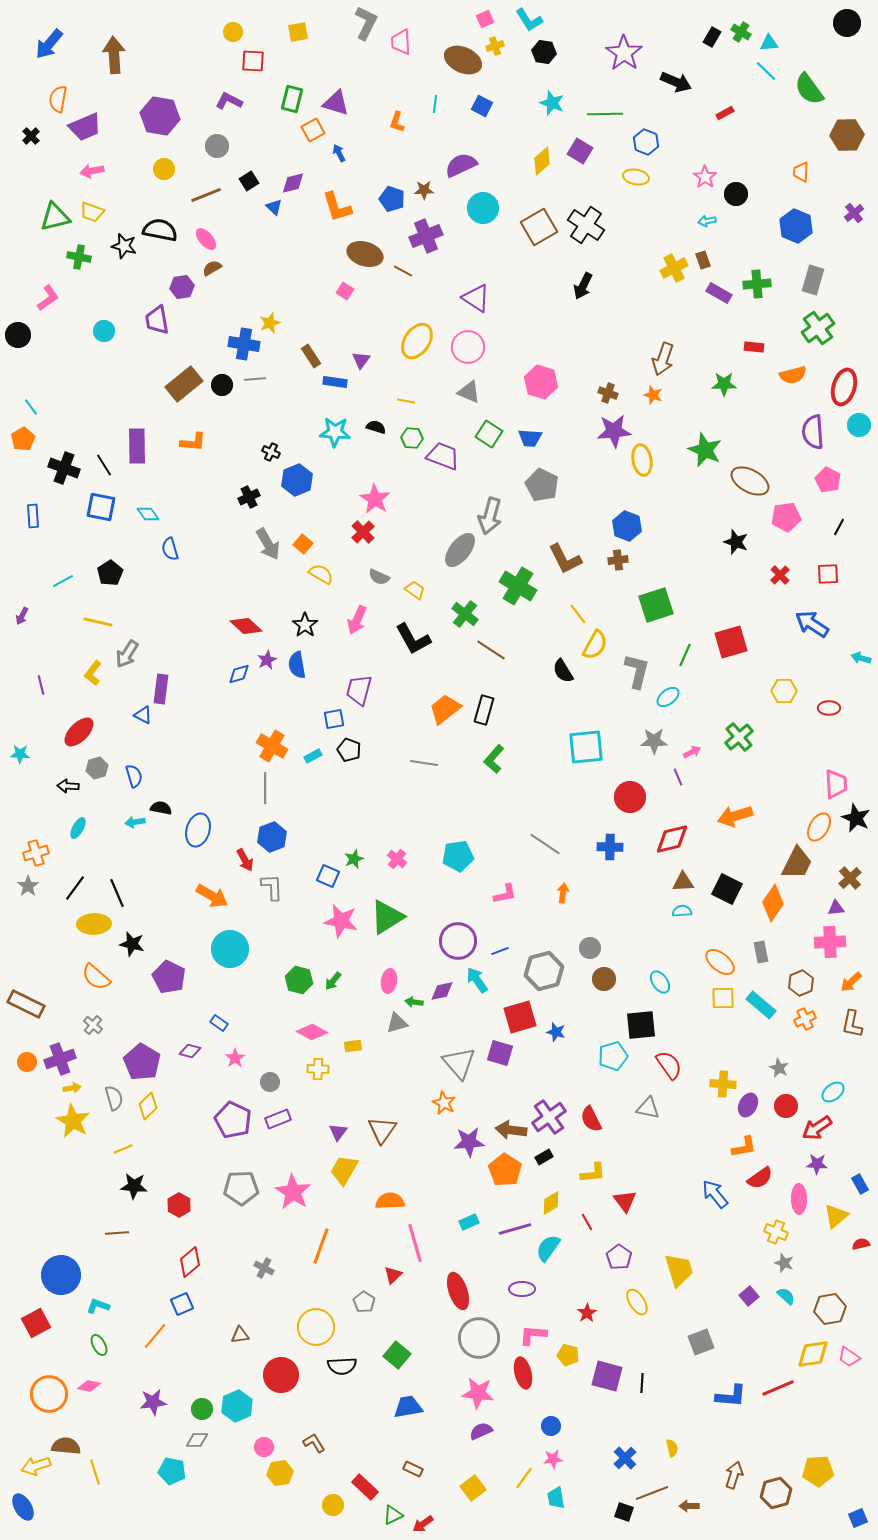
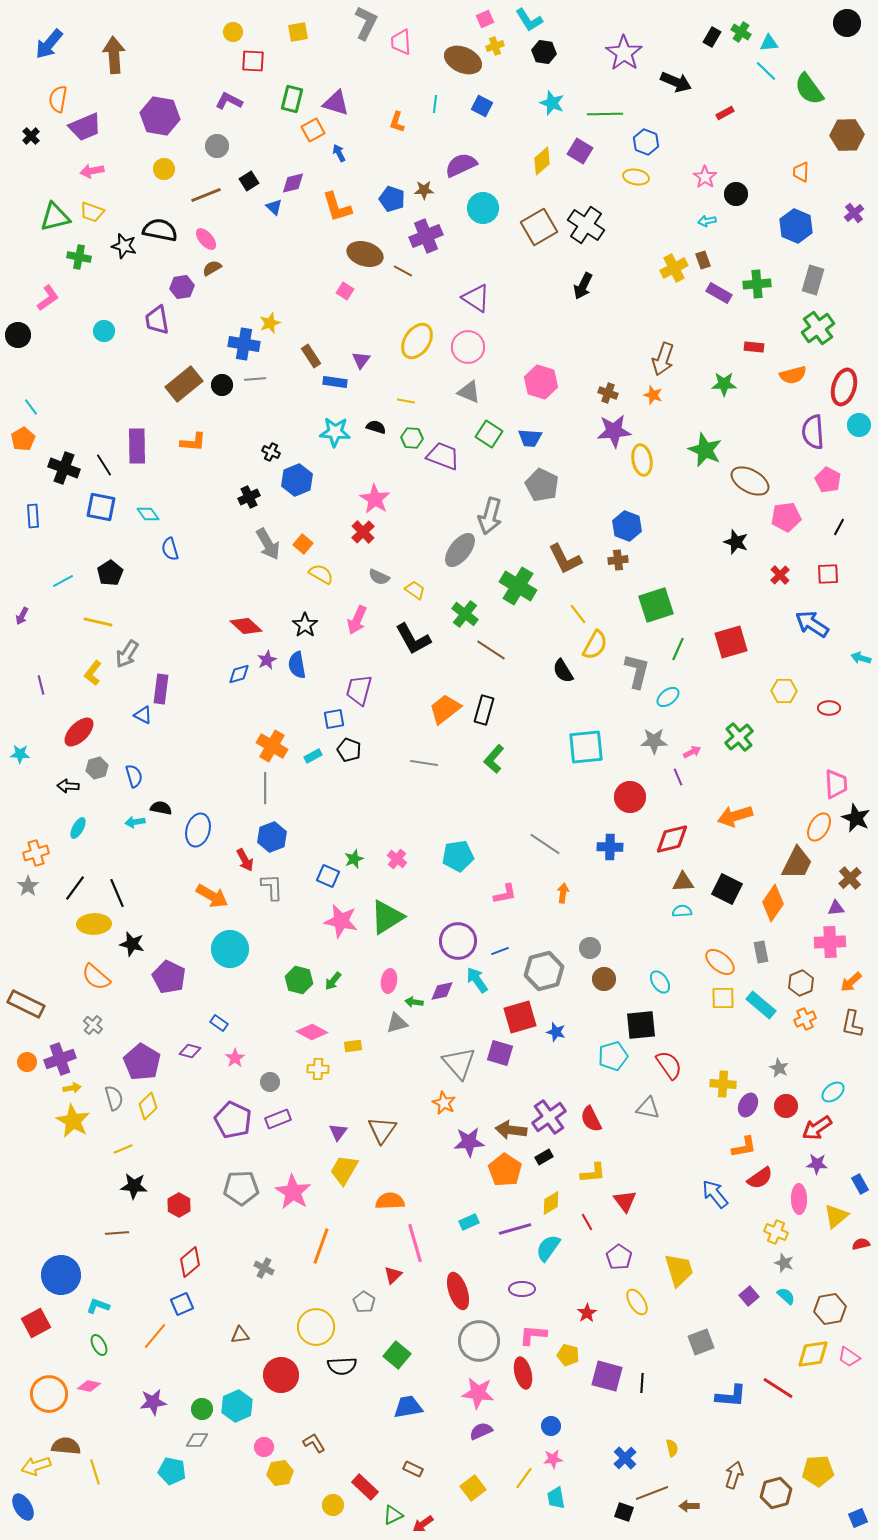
green line at (685, 655): moved 7 px left, 6 px up
gray circle at (479, 1338): moved 3 px down
red line at (778, 1388): rotated 56 degrees clockwise
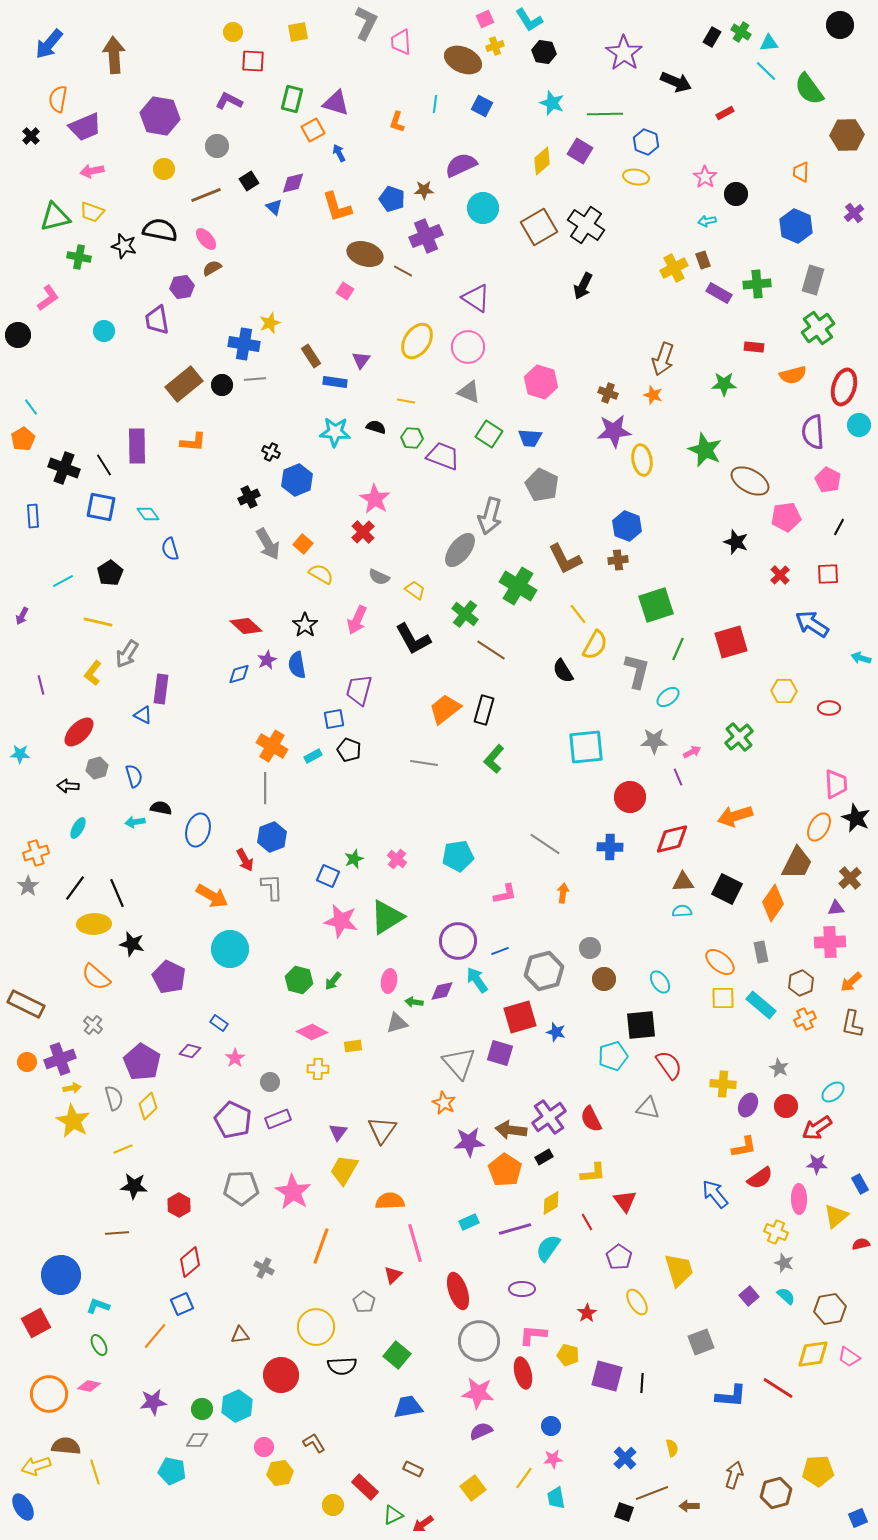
black circle at (847, 23): moved 7 px left, 2 px down
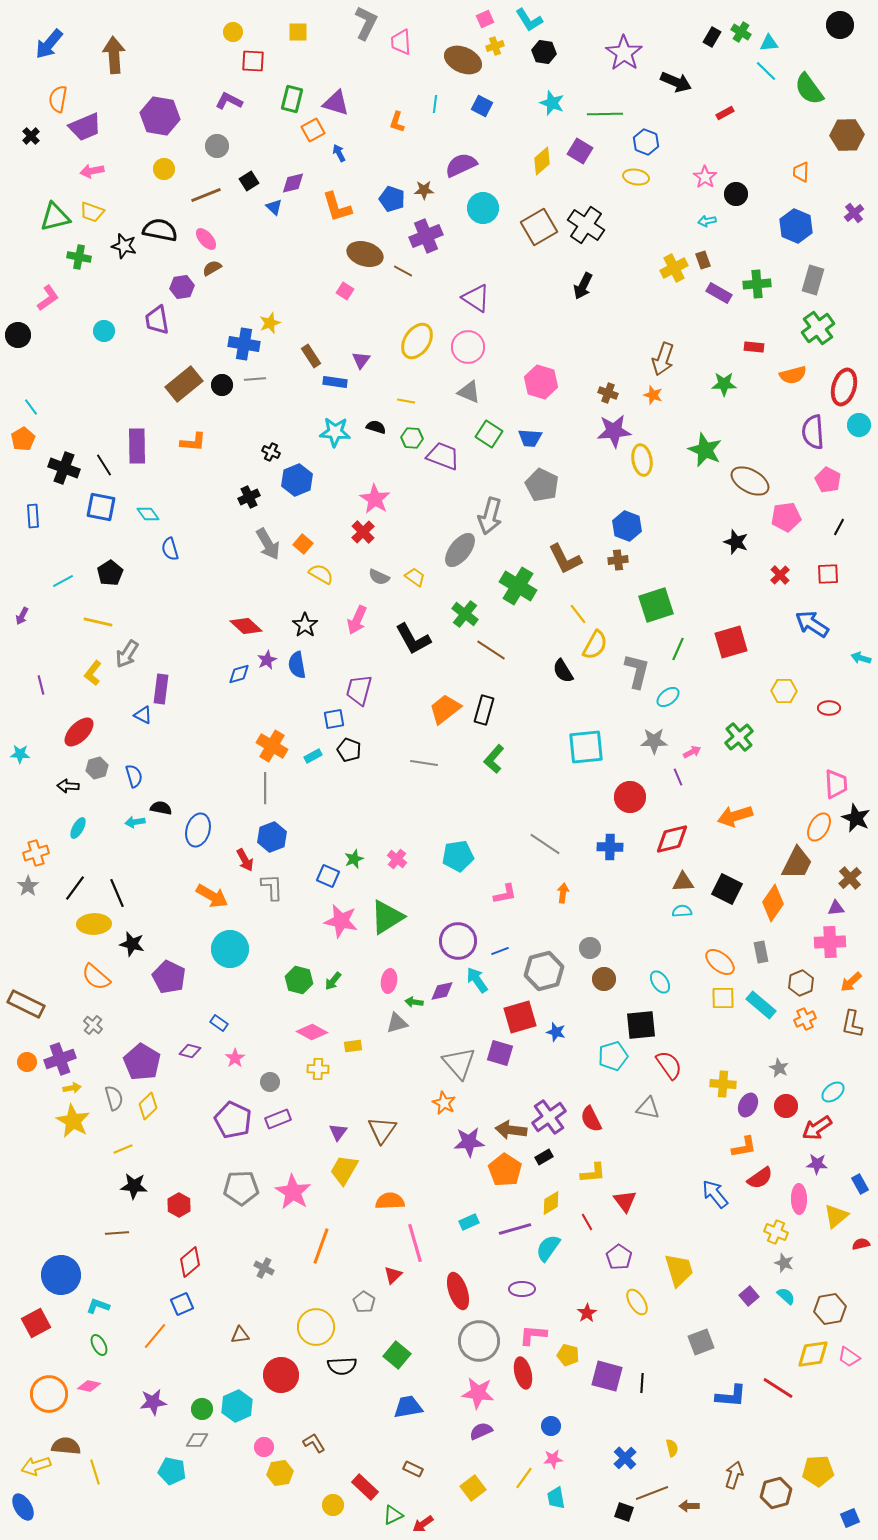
yellow square at (298, 32): rotated 10 degrees clockwise
yellow trapezoid at (415, 590): moved 13 px up
blue square at (858, 1518): moved 8 px left
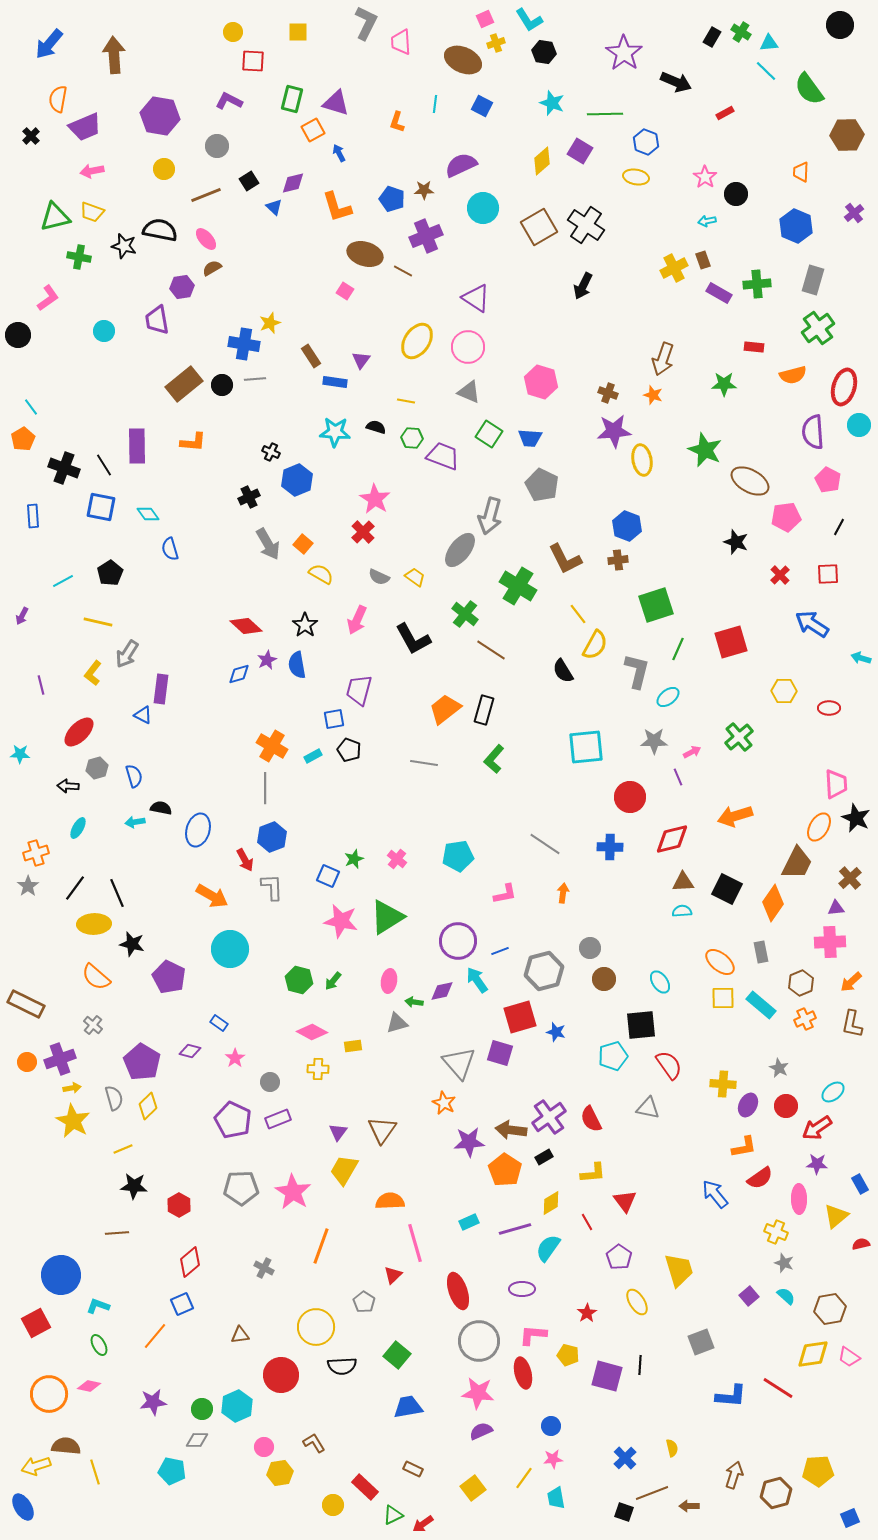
yellow cross at (495, 46): moved 1 px right, 3 px up
black line at (642, 1383): moved 2 px left, 18 px up
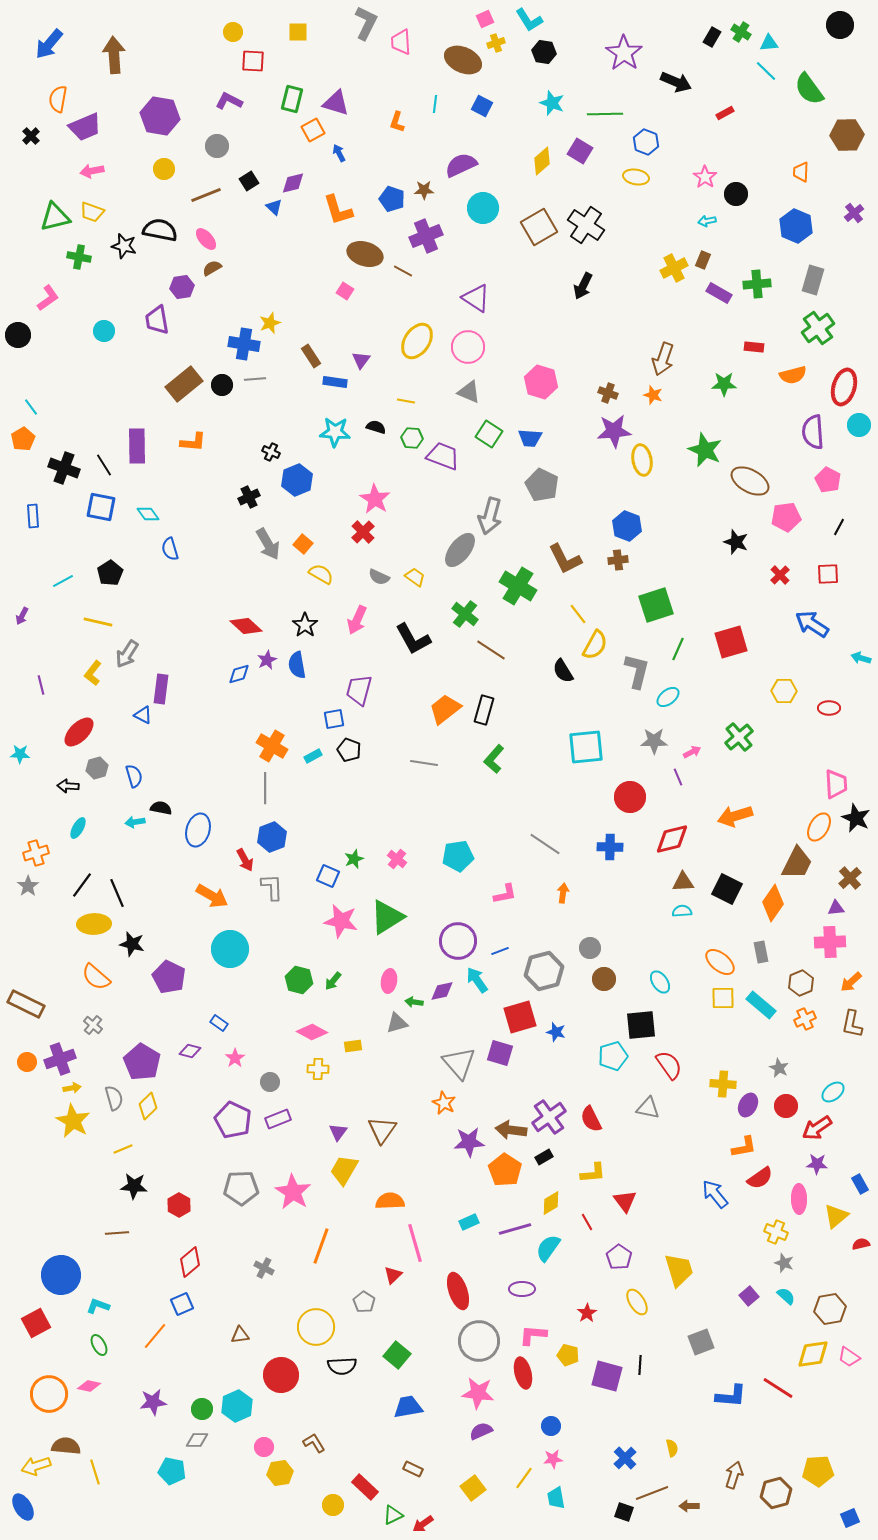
orange L-shape at (337, 207): moved 1 px right, 3 px down
brown rectangle at (703, 260): rotated 42 degrees clockwise
black line at (75, 888): moved 7 px right, 3 px up
